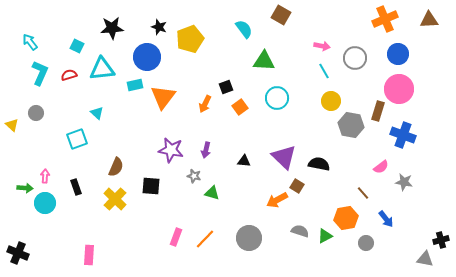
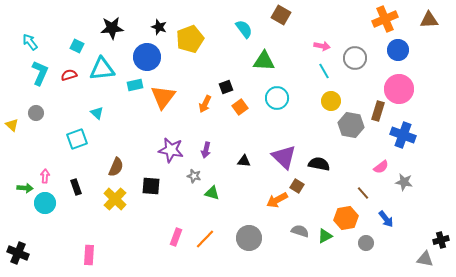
blue circle at (398, 54): moved 4 px up
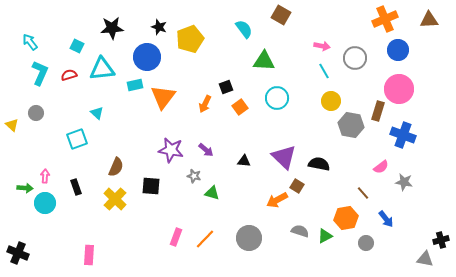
purple arrow at (206, 150): rotated 63 degrees counterclockwise
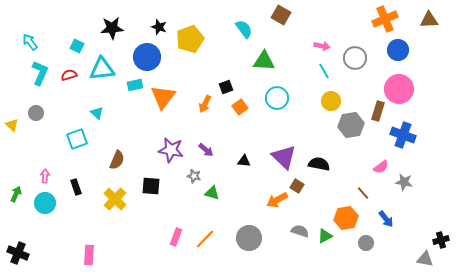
gray hexagon at (351, 125): rotated 20 degrees counterclockwise
brown semicircle at (116, 167): moved 1 px right, 7 px up
green arrow at (25, 188): moved 9 px left, 6 px down; rotated 70 degrees counterclockwise
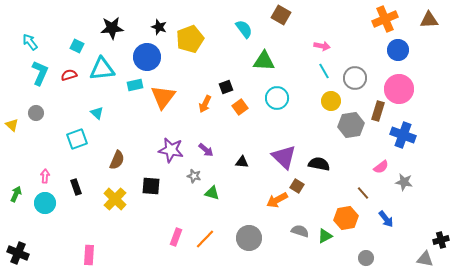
gray circle at (355, 58): moved 20 px down
black triangle at (244, 161): moved 2 px left, 1 px down
gray circle at (366, 243): moved 15 px down
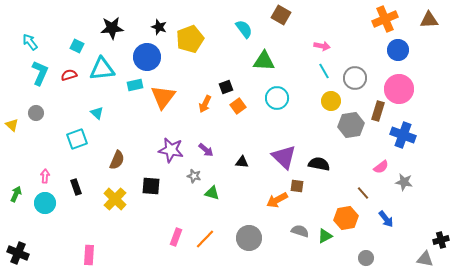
orange square at (240, 107): moved 2 px left, 1 px up
brown square at (297, 186): rotated 24 degrees counterclockwise
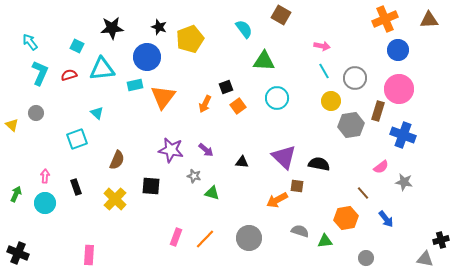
green triangle at (325, 236): moved 5 px down; rotated 21 degrees clockwise
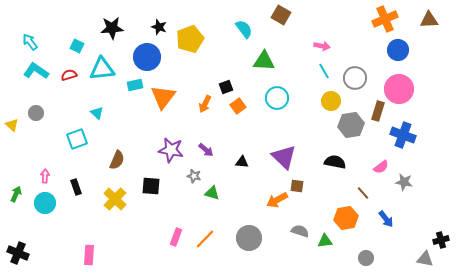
cyan L-shape at (40, 73): moved 4 px left, 2 px up; rotated 80 degrees counterclockwise
black semicircle at (319, 164): moved 16 px right, 2 px up
